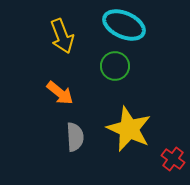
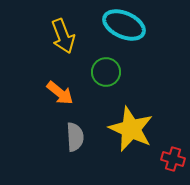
yellow arrow: moved 1 px right
green circle: moved 9 px left, 6 px down
yellow star: moved 2 px right
red cross: rotated 20 degrees counterclockwise
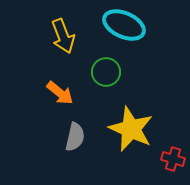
gray semicircle: rotated 16 degrees clockwise
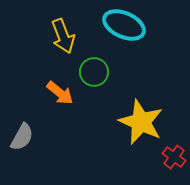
green circle: moved 12 px left
yellow star: moved 10 px right, 7 px up
gray semicircle: moved 53 px left; rotated 16 degrees clockwise
red cross: moved 1 px right, 2 px up; rotated 20 degrees clockwise
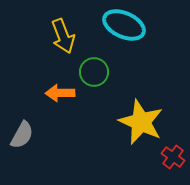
orange arrow: rotated 140 degrees clockwise
gray semicircle: moved 2 px up
red cross: moved 1 px left
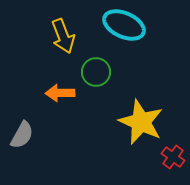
green circle: moved 2 px right
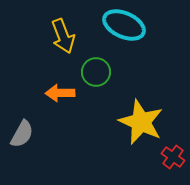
gray semicircle: moved 1 px up
